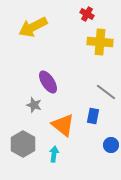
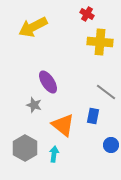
gray hexagon: moved 2 px right, 4 px down
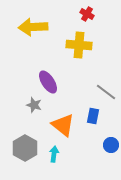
yellow arrow: rotated 24 degrees clockwise
yellow cross: moved 21 px left, 3 px down
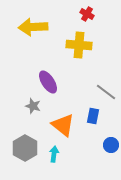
gray star: moved 1 px left, 1 px down
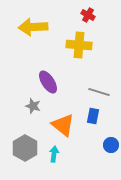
red cross: moved 1 px right, 1 px down
gray line: moved 7 px left; rotated 20 degrees counterclockwise
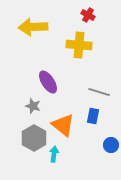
gray hexagon: moved 9 px right, 10 px up
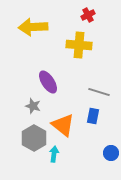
red cross: rotated 32 degrees clockwise
blue circle: moved 8 px down
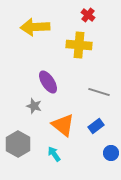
red cross: rotated 24 degrees counterclockwise
yellow arrow: moved 2 px right
gray star: moved 1 px right
blue rectangle: moved 3 px right, 10 px down; rotated 42 degrees clockwise
gray hexagon: moved 16 px left, 6 px down
cyan arrow: rotated 42 degrees counterclockwise
